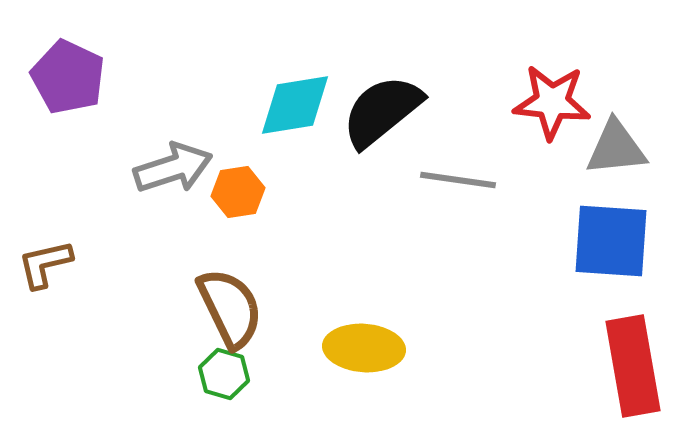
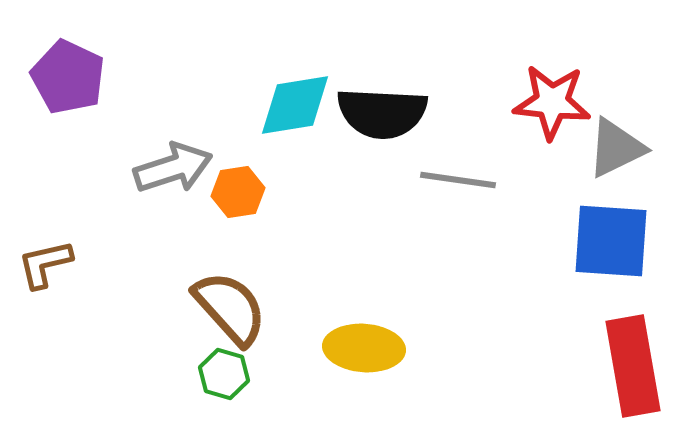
black semicircle: moved 2 px down; rotated 138 degrees counterclockwise
gray triangle: rotated 20 degrees counterclockwise
brown semicircle: rotated 16 degrees counterclockwise
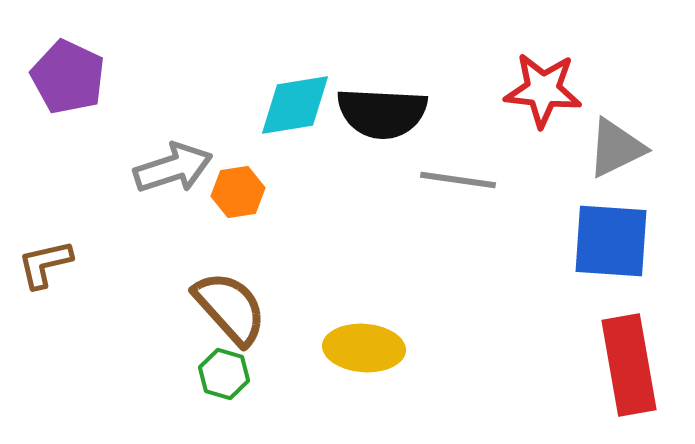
red star: moved 9 px left, 12 px up
red rectangle: moved 4 px left, 1 px up
